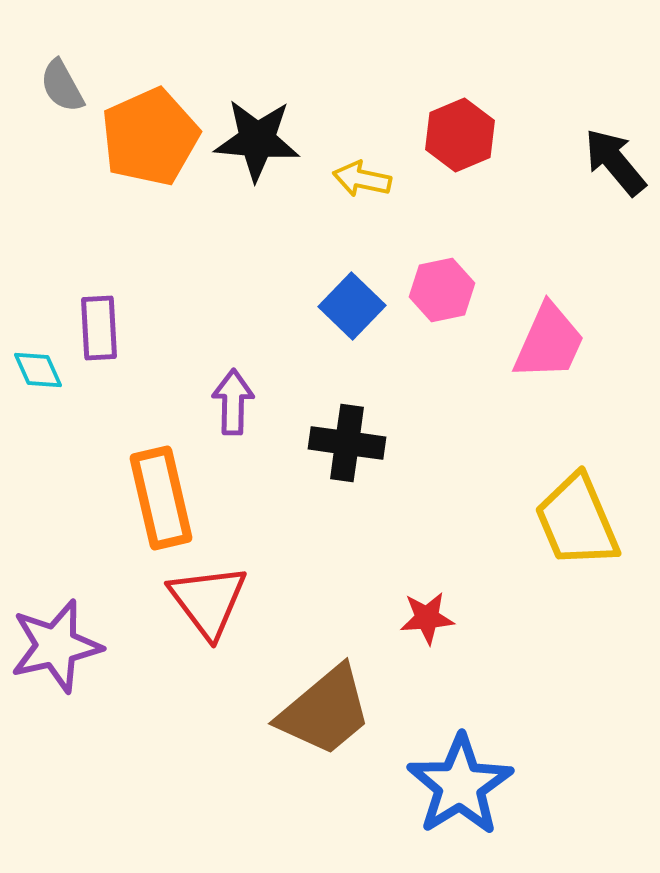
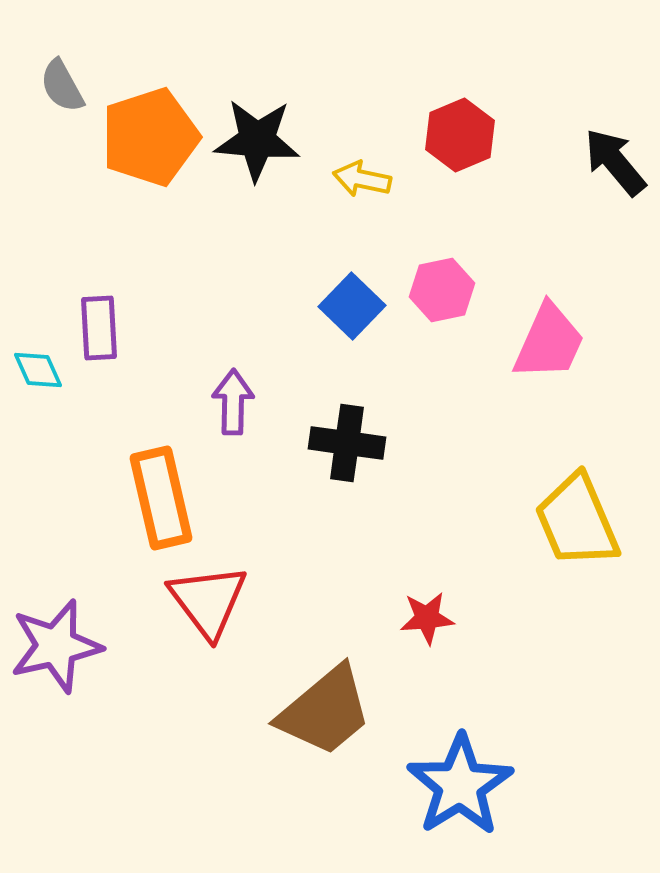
orange pentagon: rotated 6 degrees clockwise
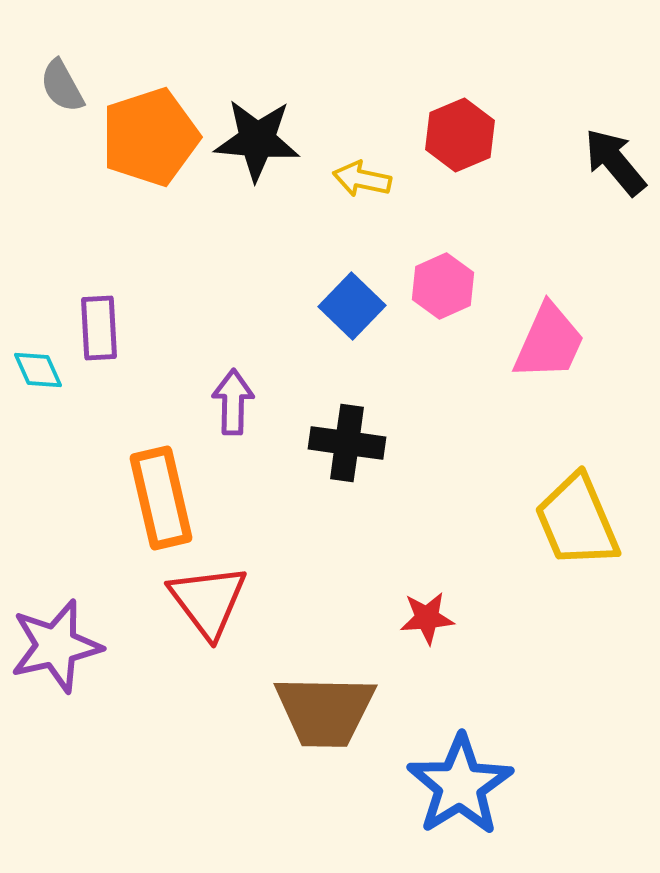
pink hexagon: moved 1 px right, 4 px up; rotated 12 degrees counterclockwise
brown trapezoid: rotated 41 degrees clockwise
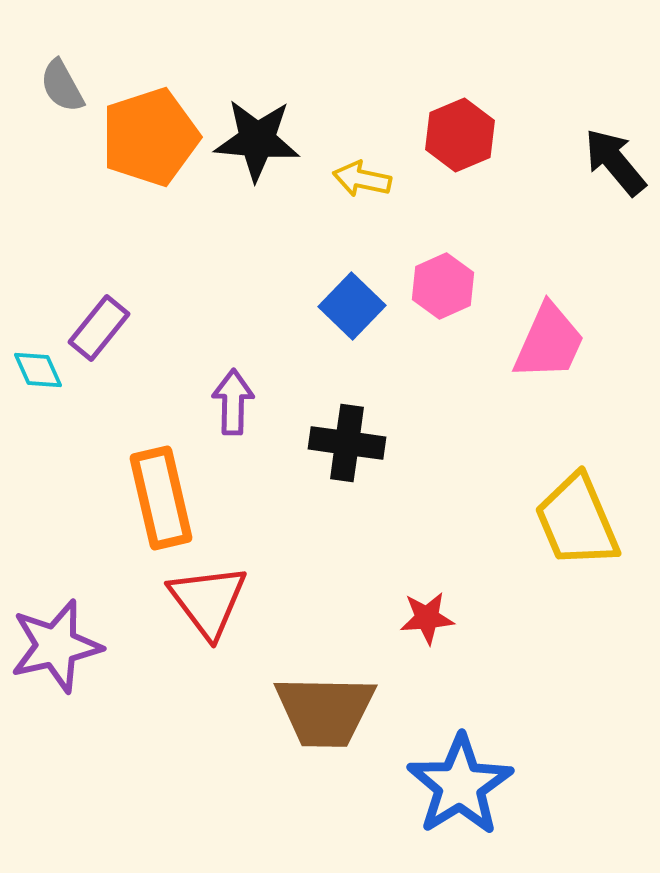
purple rectangle: rotated 42 degrees clockwise
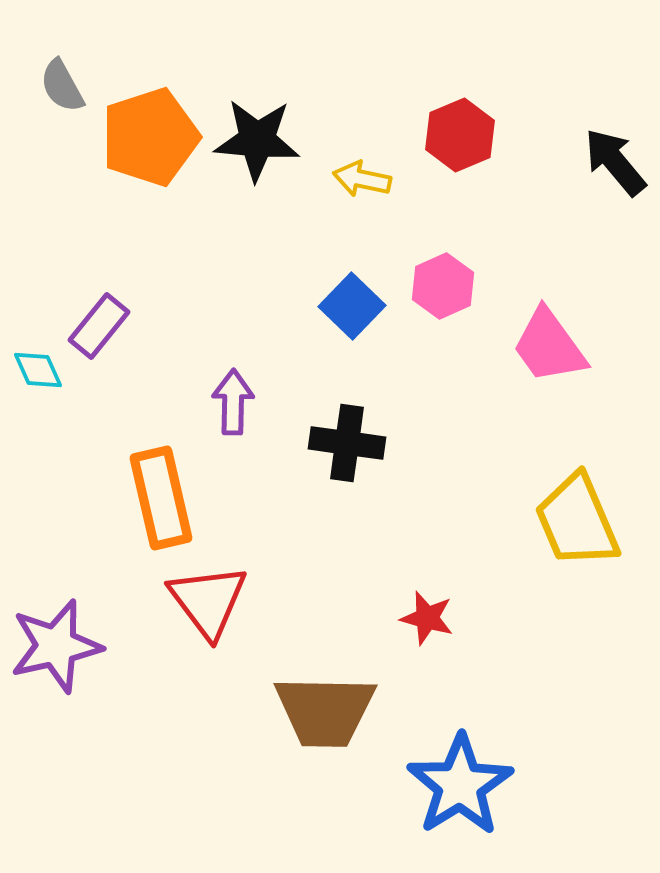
purple rectangle: moved 2 px up
pink trapezoid: moved 4 px down; rotated 120 degrees clockwise
red star: rotated 20 degrees clockwise
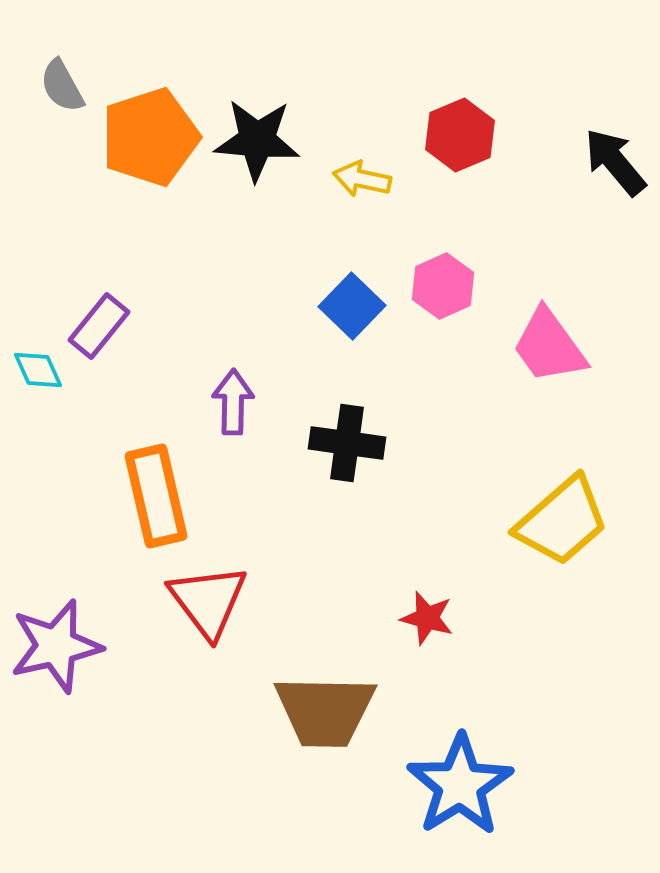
orange rectangle: moved 5 px left, 2 px up
yellow trapezoid: moved 15 px left; rotated 108 degrees counterclockwise
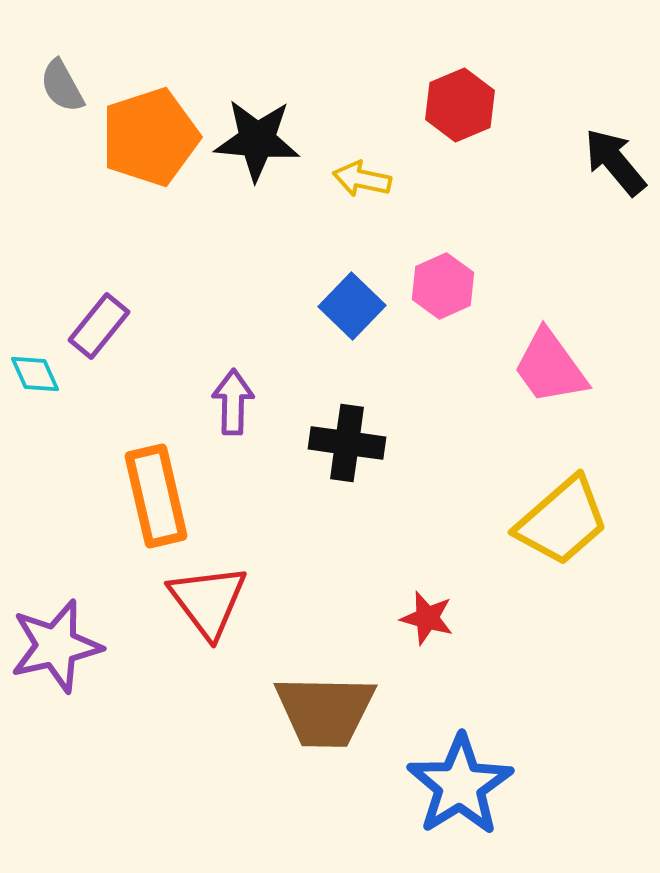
red hexagon: moved 30 px up
pink trapezoid: moved 1 px right, 21 px down
cyan diamond: moved 3 px left, 4 px down
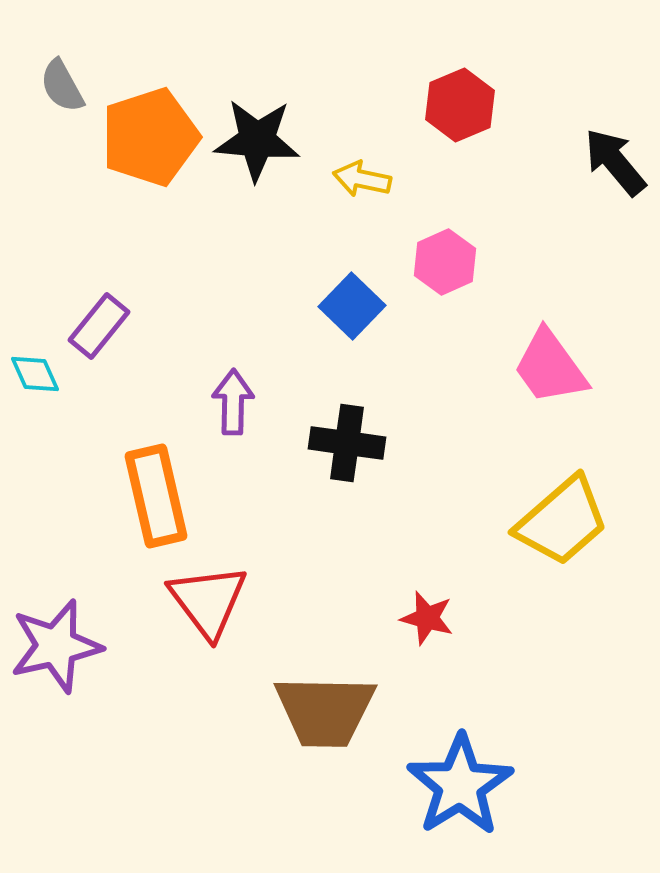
pink hexagon: moved 2 px right, 24 px up
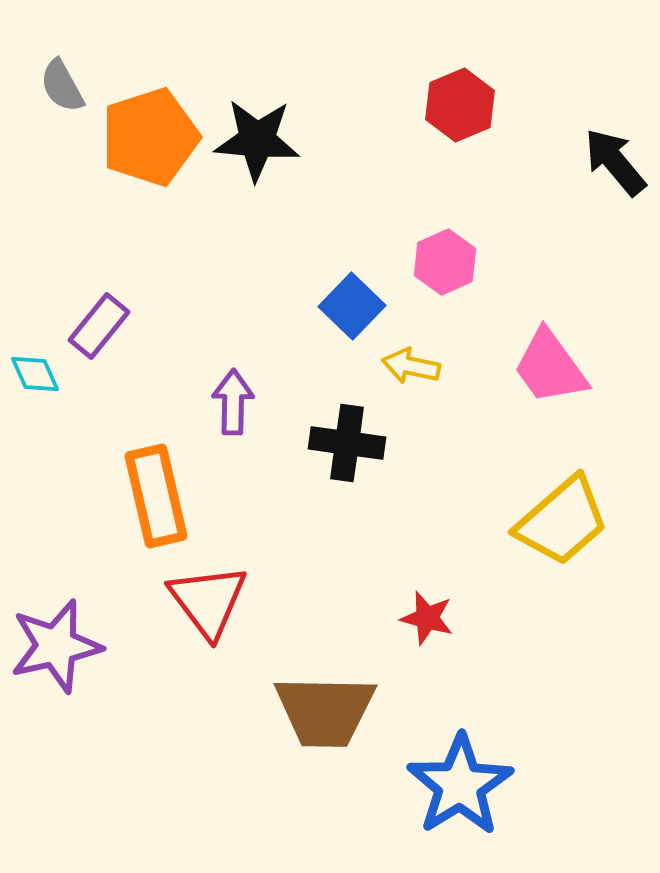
yellow arrow: moved 49 px right, 187 px down
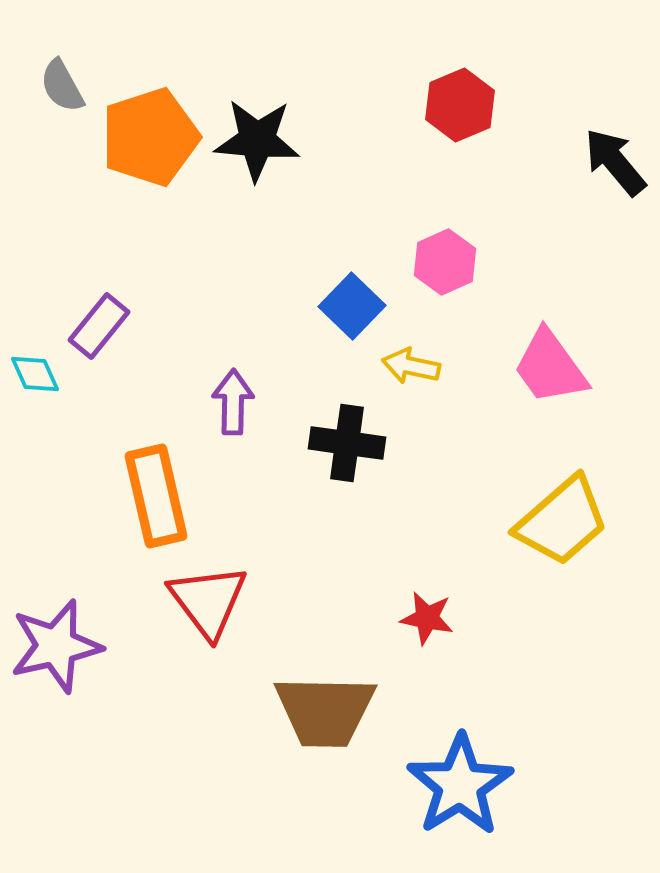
red star: rotated 4 degrees counterclockwise
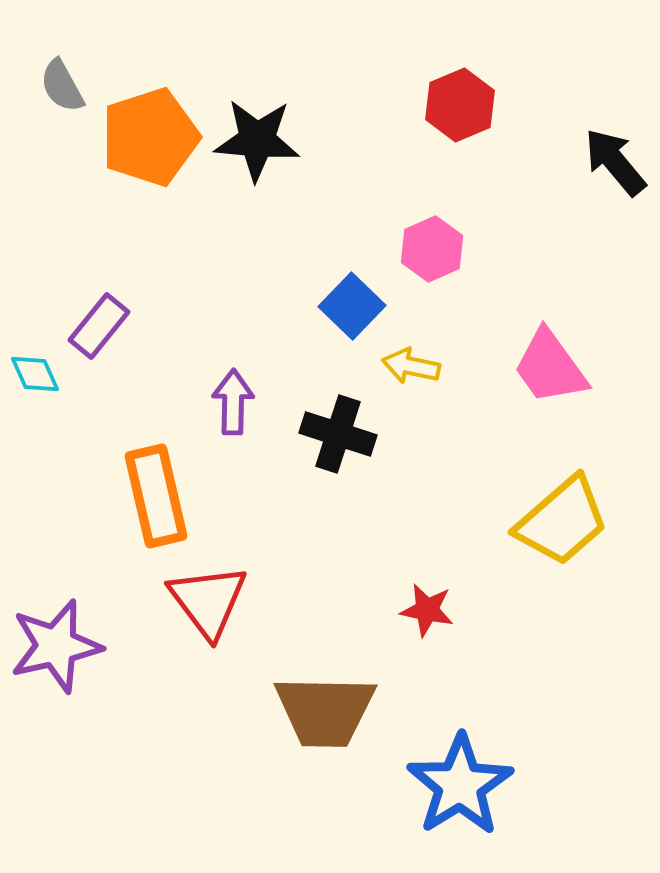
pink hexagon: moved 13 px left, 13 px up
black cross: moved 9 px left, 9 px up; rotated 10 degrees clockwise
red star: moved 8 px up
